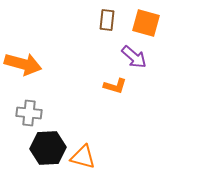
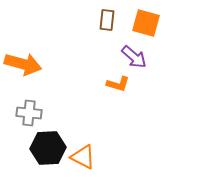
orange L-shape: moved 3 px right, 2 px up
orange triangle: rotated 12 degrees clockwise
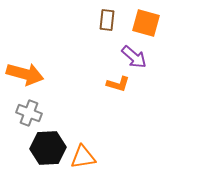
orange arrow: moved 2 px right, 10 px down
gray cross: rotated 15 degrees clockwise
orange triangle: rotated 36 degrees counterclockwise
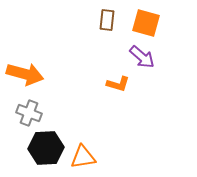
purple arrow: moved 8 px right
black hexagon: moved 2 px left
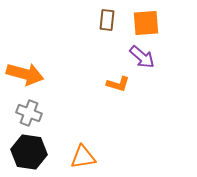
orange square: rotated 20 degrees counterclockwise
black hexagon: moved 17 px left, 4 px down; rotated 12 degrees clockwise
